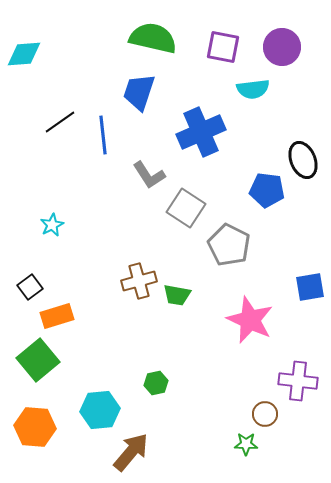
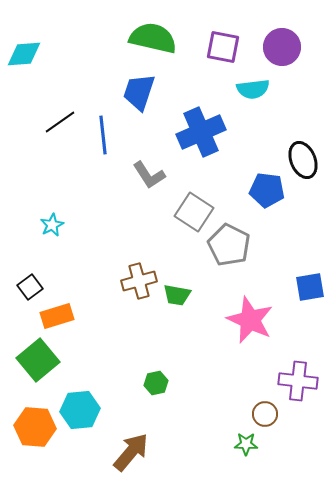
gray square: moved 8 px right, 4 px down
cyan hexagon: moved 20 px left
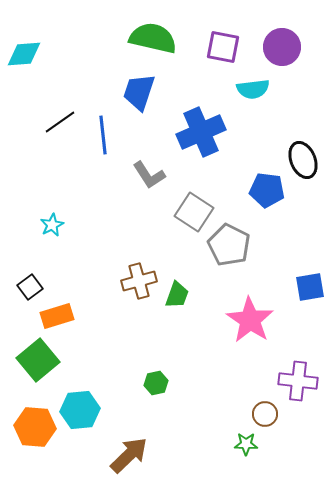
green trapezoid: rotated 80 degrees counterclockwise
pink star: rotated 9 degrees clockwise
brown arrow: moved 2 px left, 3 px down; rotated 6 degrees clockwise
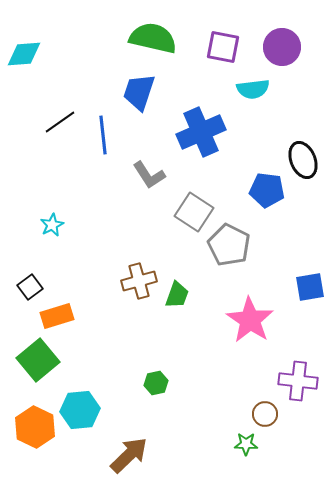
orange hexagon: rotated 21 degrees clockwise
